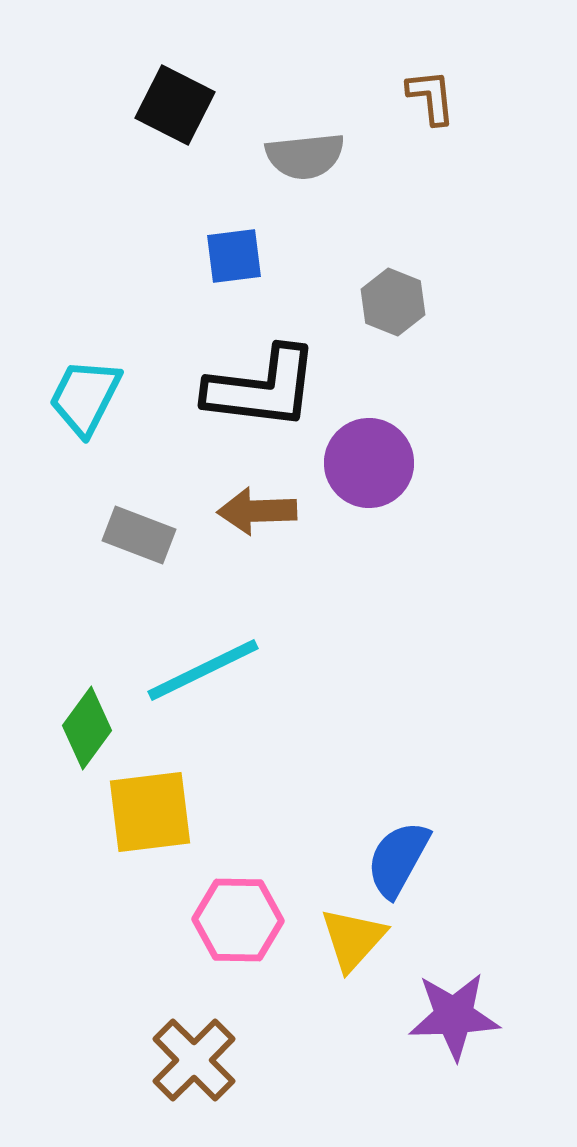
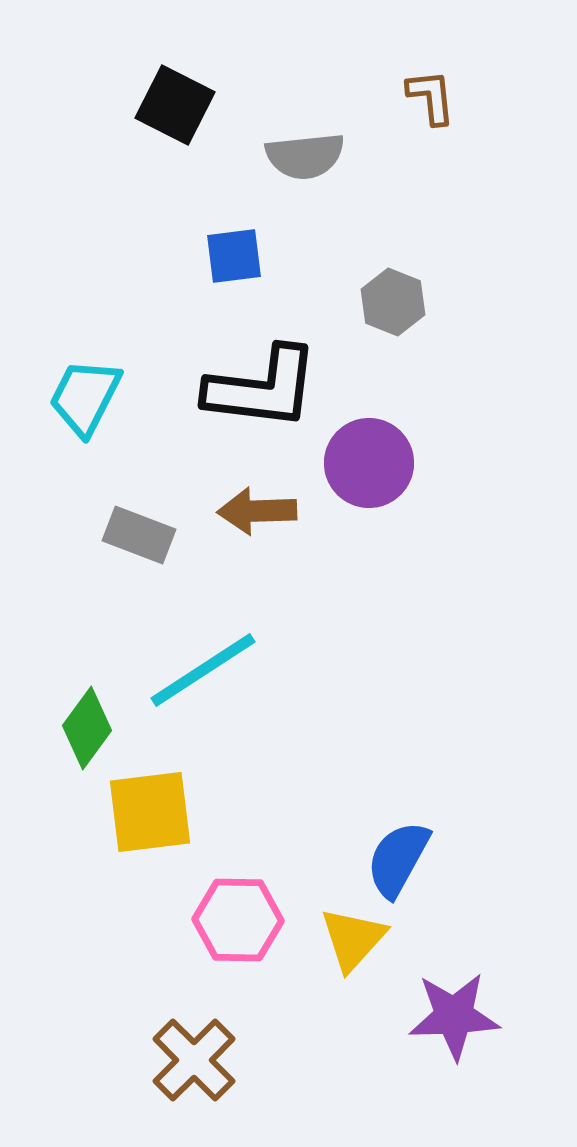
cyan line: rotated 7 degrees counterclockwise
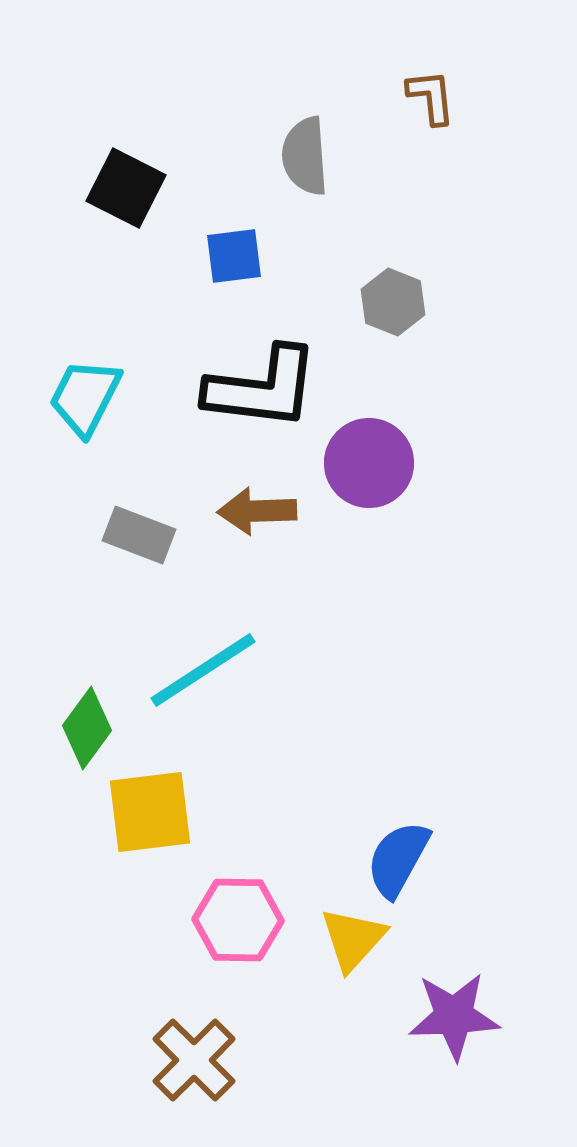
black square: moved 49 px left, 83 px down
gray semicircle: rotated 92 degrees clockwise
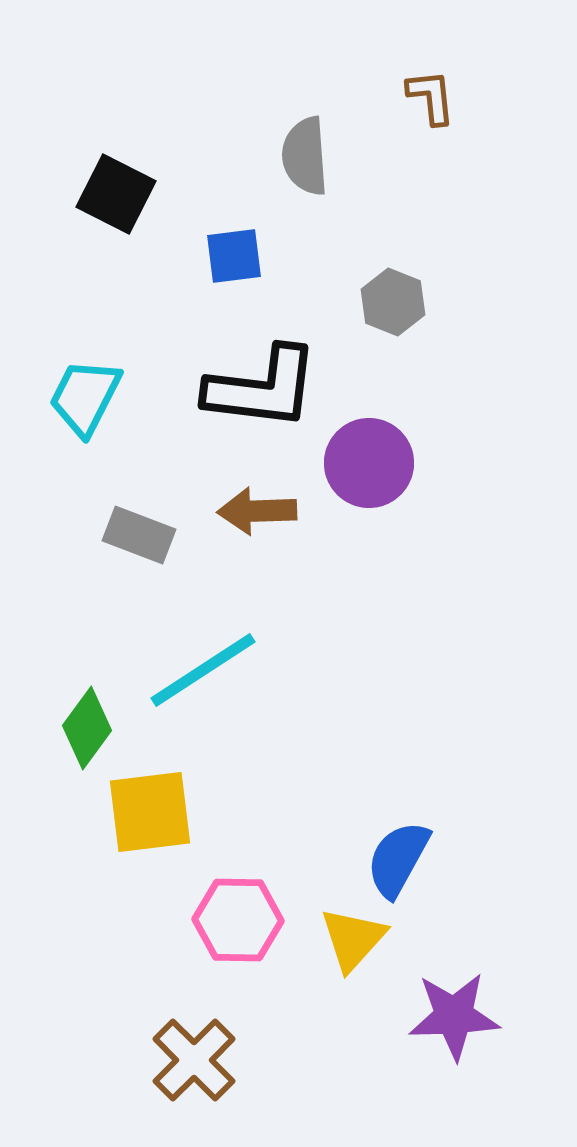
black square: moved 10 px left, 6 px down
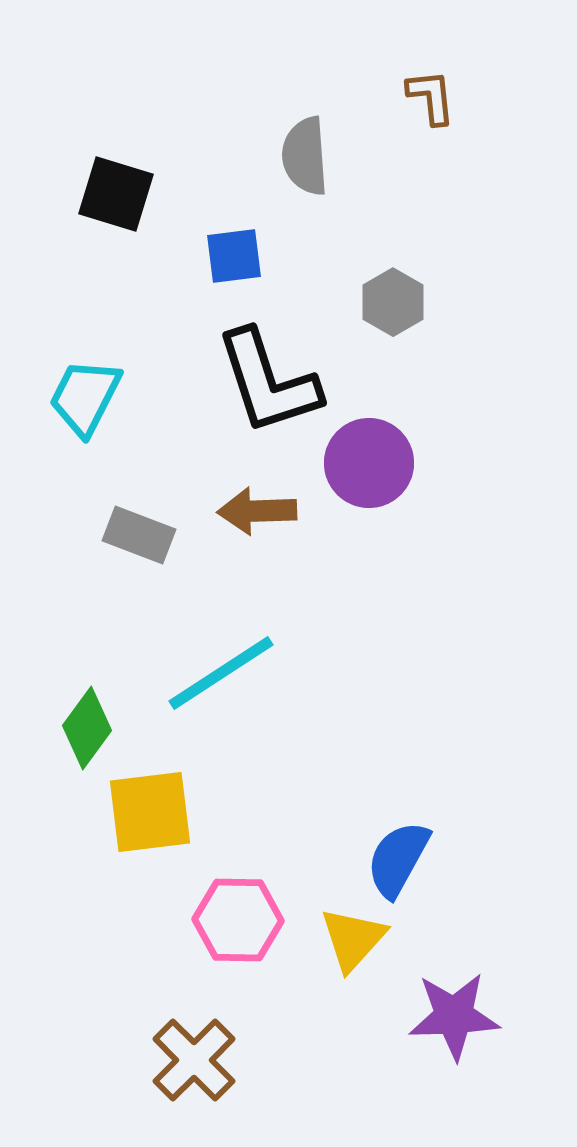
black square: rotated 10 degrees counterclockwise
gray hexagon: rotated 8 degrees clockwise
black L-shape: moved 6 px right, 6 px up; rotated 65 degrees clockwise
cyan line: moved 18 px right, 3 px down
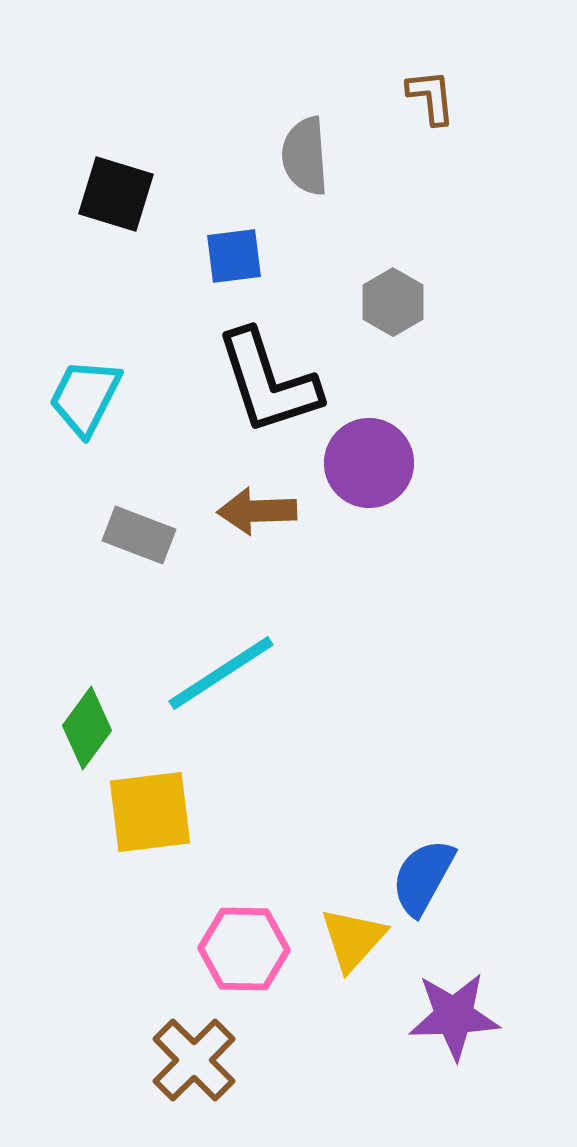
blue semicircle: moved 25 px right, 18 px down
pink hexagon: moved 6 px right, 29 px down
